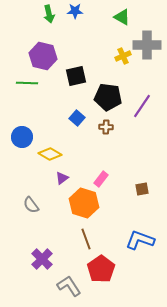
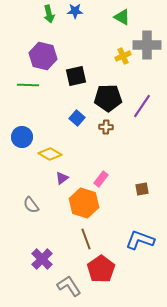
green line: moved 1 px right, 2 px down
black pentagon: moved 1 px down; rotated 8 degrees counterclockwise
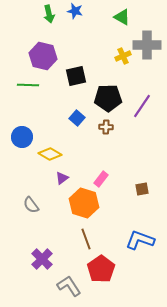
blue star: rotated 14 degrees clockwise
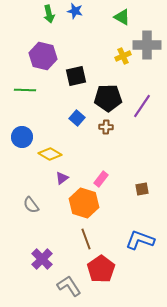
green line: moved 3 px left, 5 px down
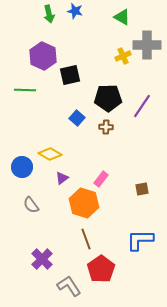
purple hexagon: rotated 12 degrees clockwise
black square: moved 6 px left, 1 px up
blue circle: moved 30 px down
blue L-shape: rotated 20 degrees counterclockwise
